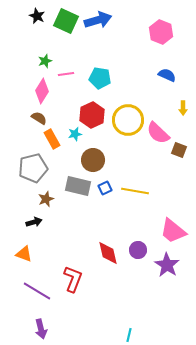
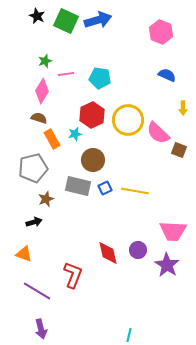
brown semicircle: rotated 14 degrees counterclockwise
pink trapezoid: rotated 36 degrees counterclockwise
red L-shape: moved 4 px up
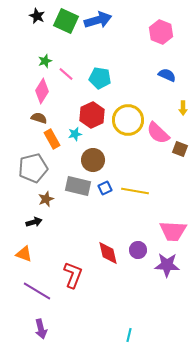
pink line: rotated 49 degrees clockwise
brown square: moved 1 px right, 1 px up
purple star: rotated 30 degrees counterclockwise
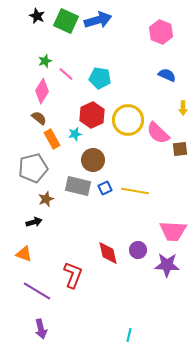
brown semicircle: rotated 21 degrees clockwise
brown square: rotated 28 degrees counterclockwise
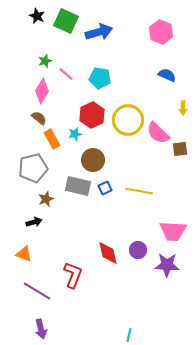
blue arrow: moved 1 px right, 12 px down
yellow line: moved 4 px right
